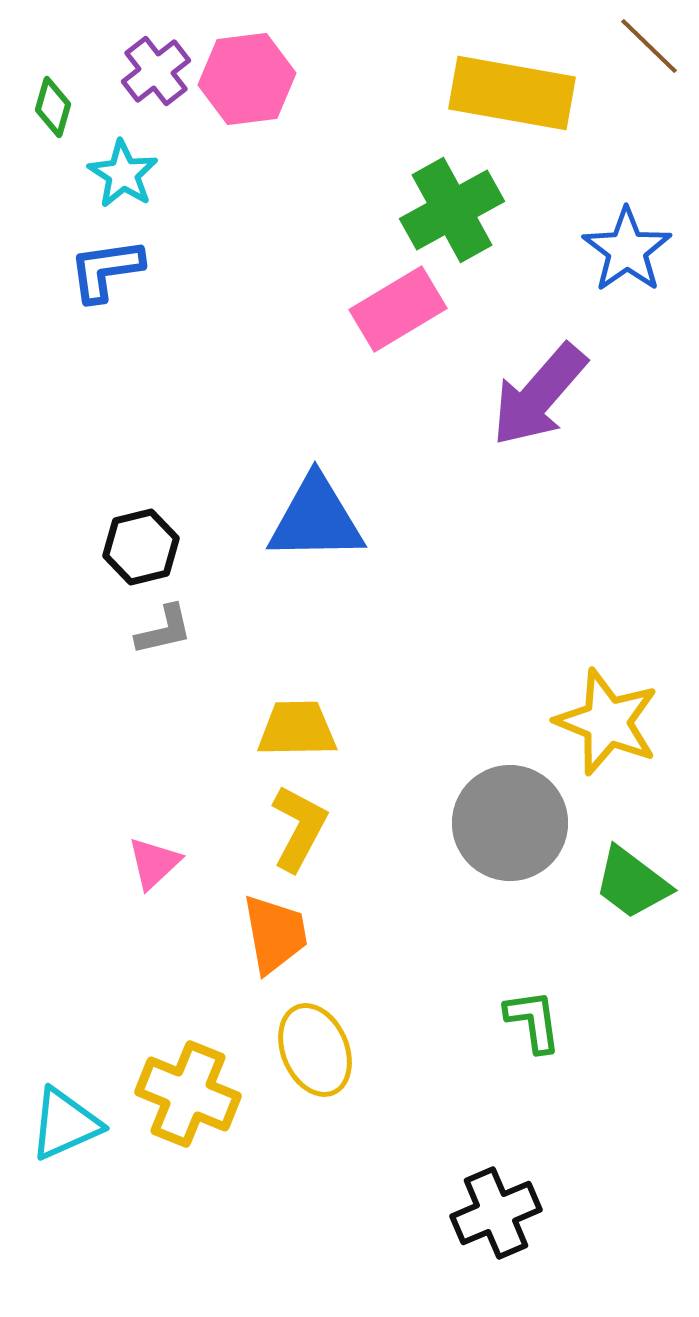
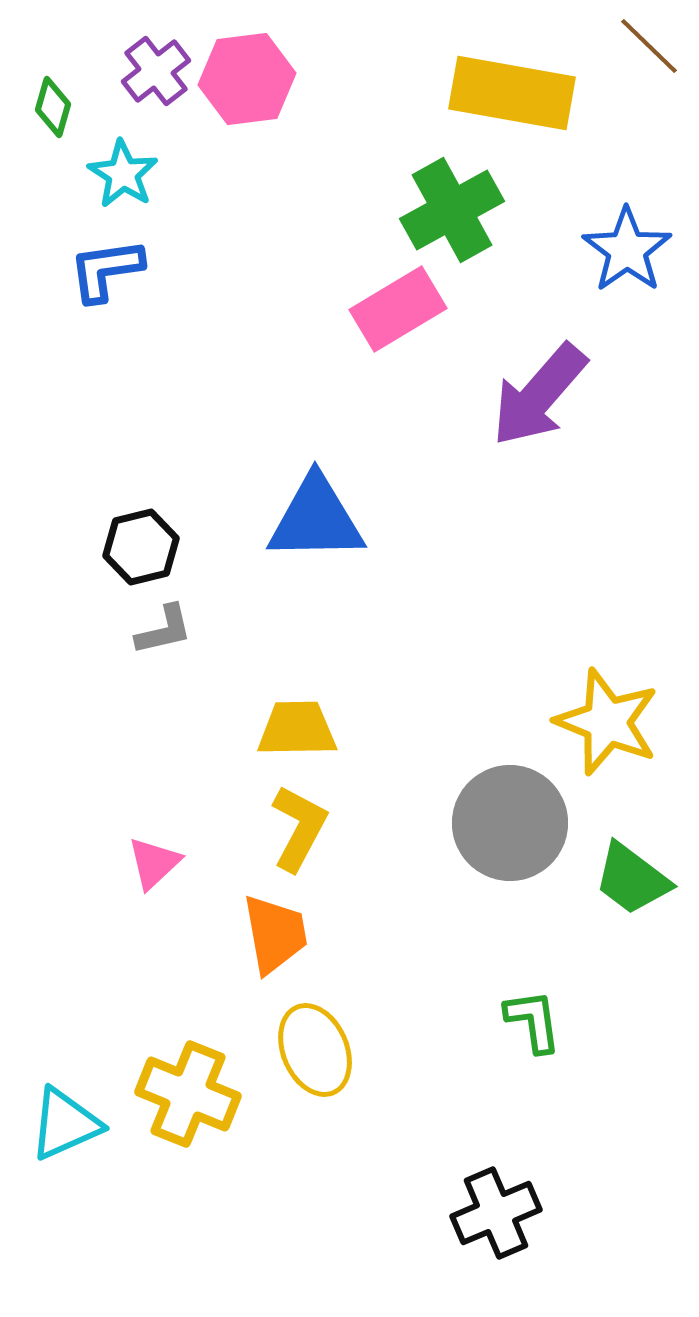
green trapezoid: moved 4 px up
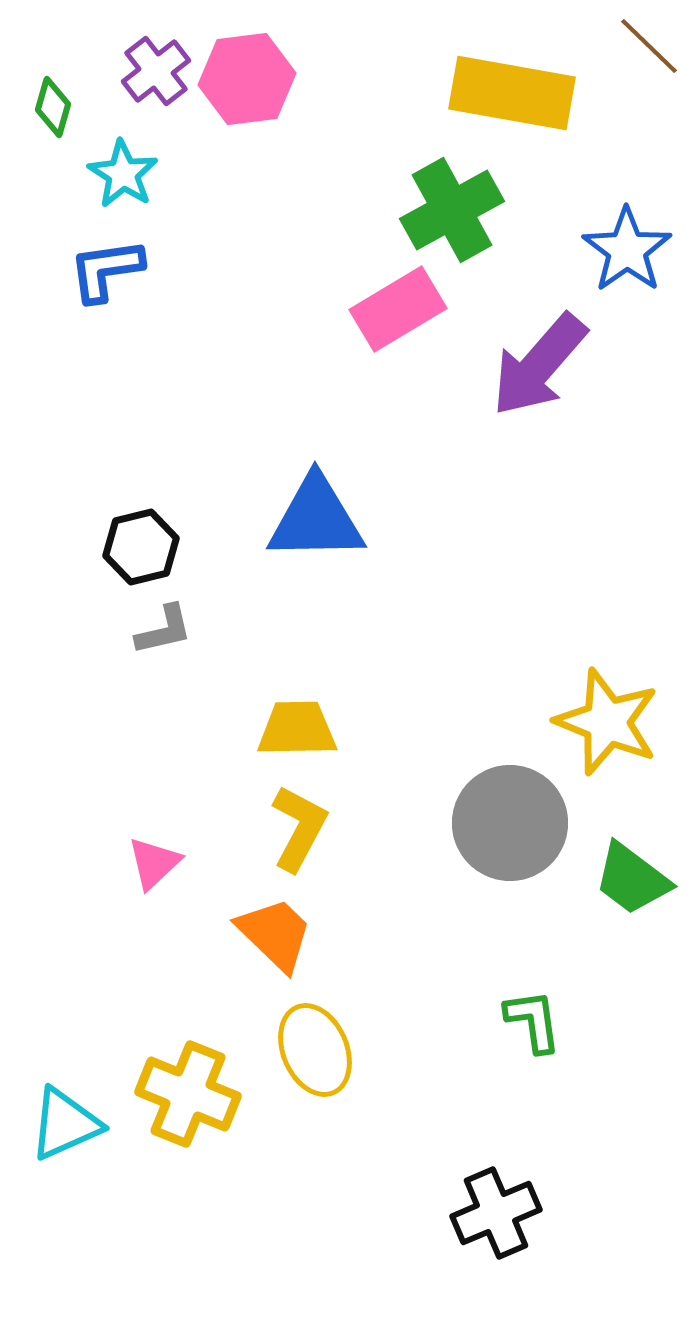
purple arrow: moved 30 px up
orange trapezoid: rotated 36 degrees counterclockwise
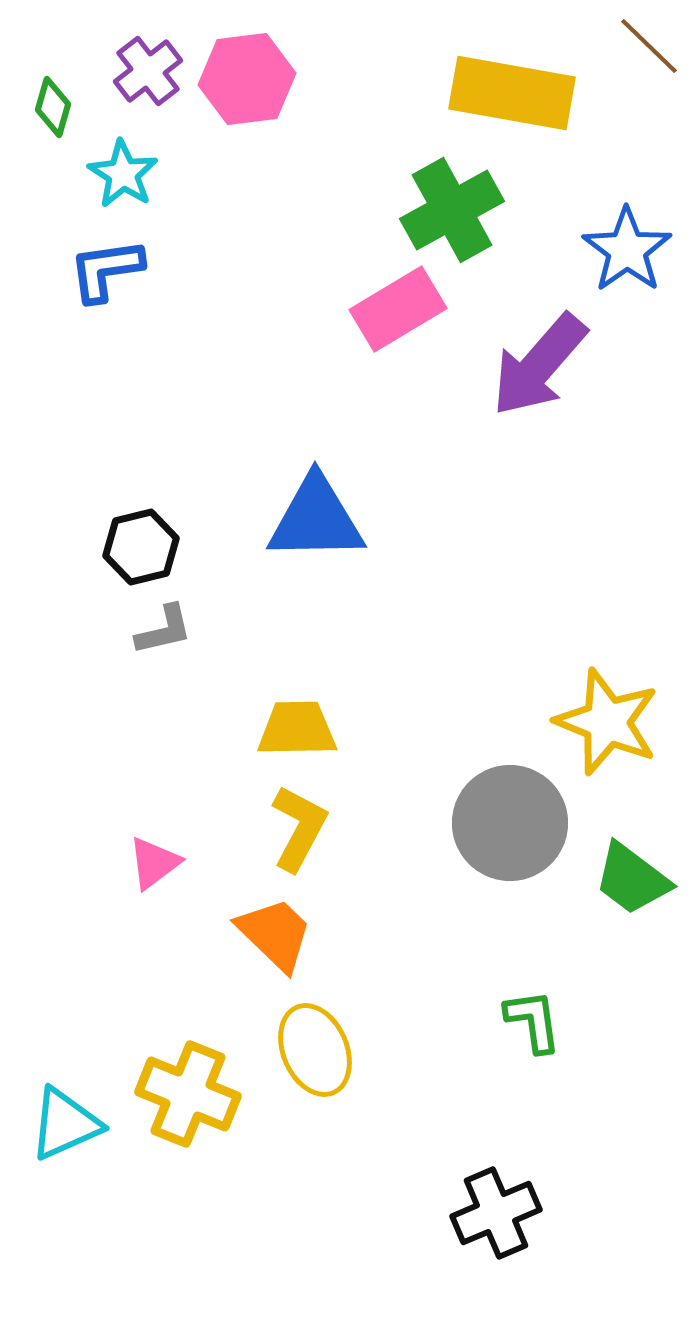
purple cross: moved 8 px left
pink triangle: rotated 6 degrees clockwise
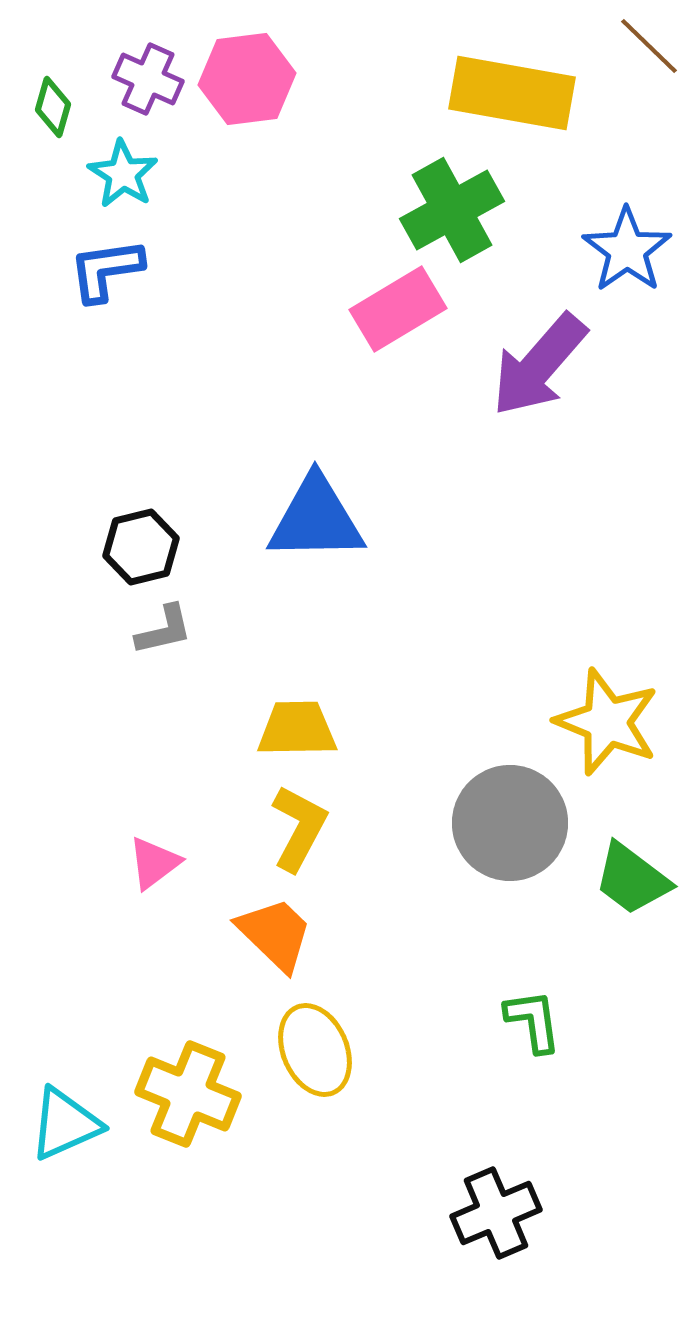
purple cross: moved 8 px down; rotated 28 degrees counterclockwise
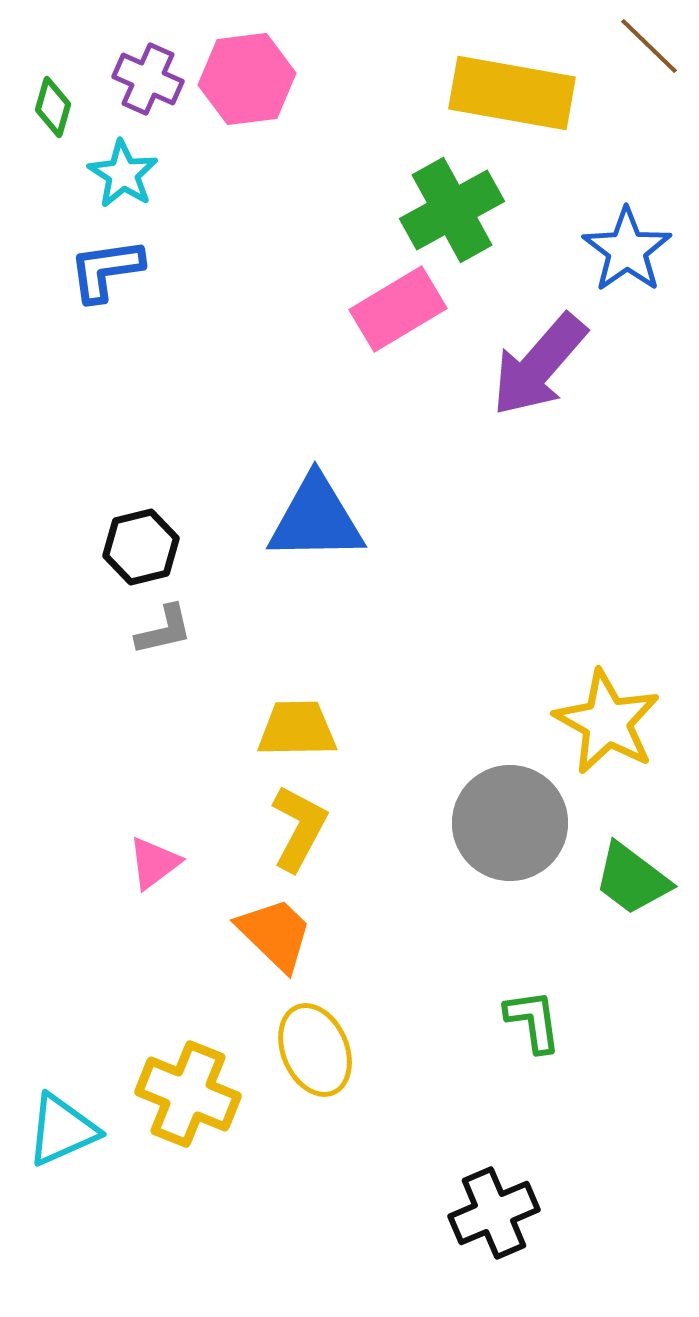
yellow star: rotated 7 degrees clockwise
cyan triangle: moved 3 px left, 6 px down
black cross: moved 2 px left
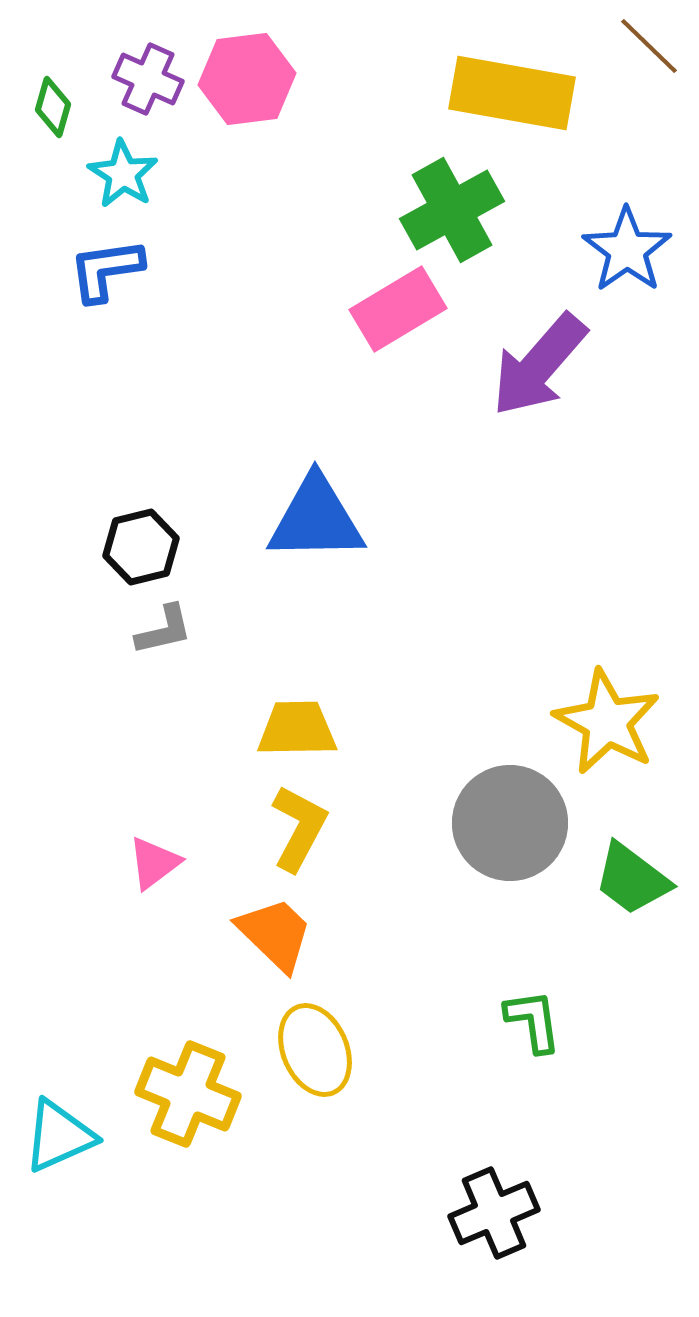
cyan triangle: moved 3 px left, 6 px down
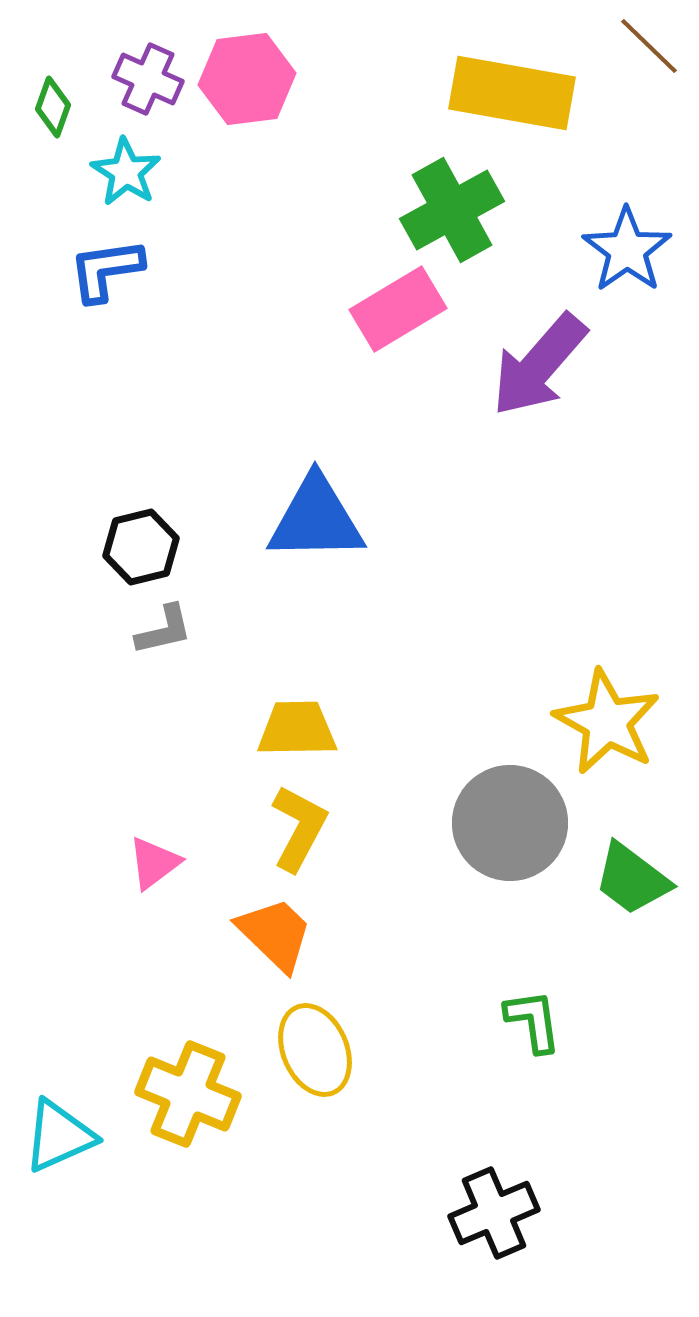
green diamond: rotated 4 degrees clockwise
cyan star: moved 3 px right, 2 px up
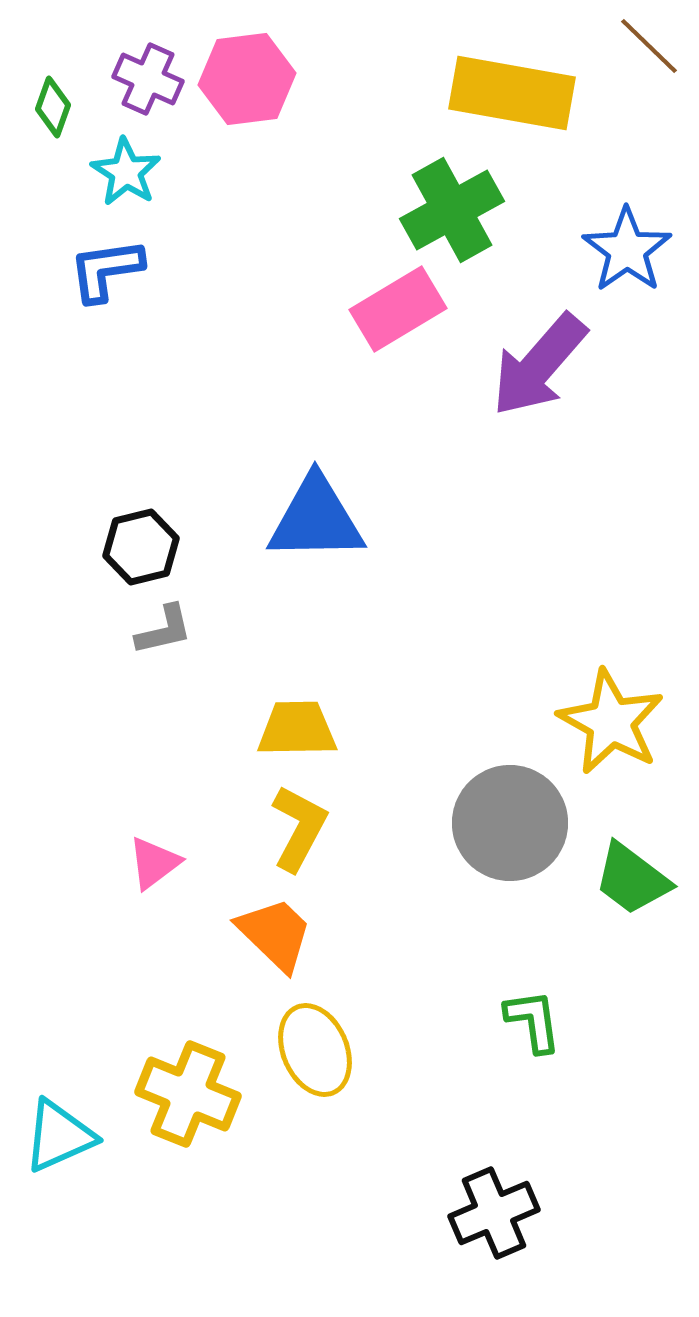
yellow star: moved 4 px right
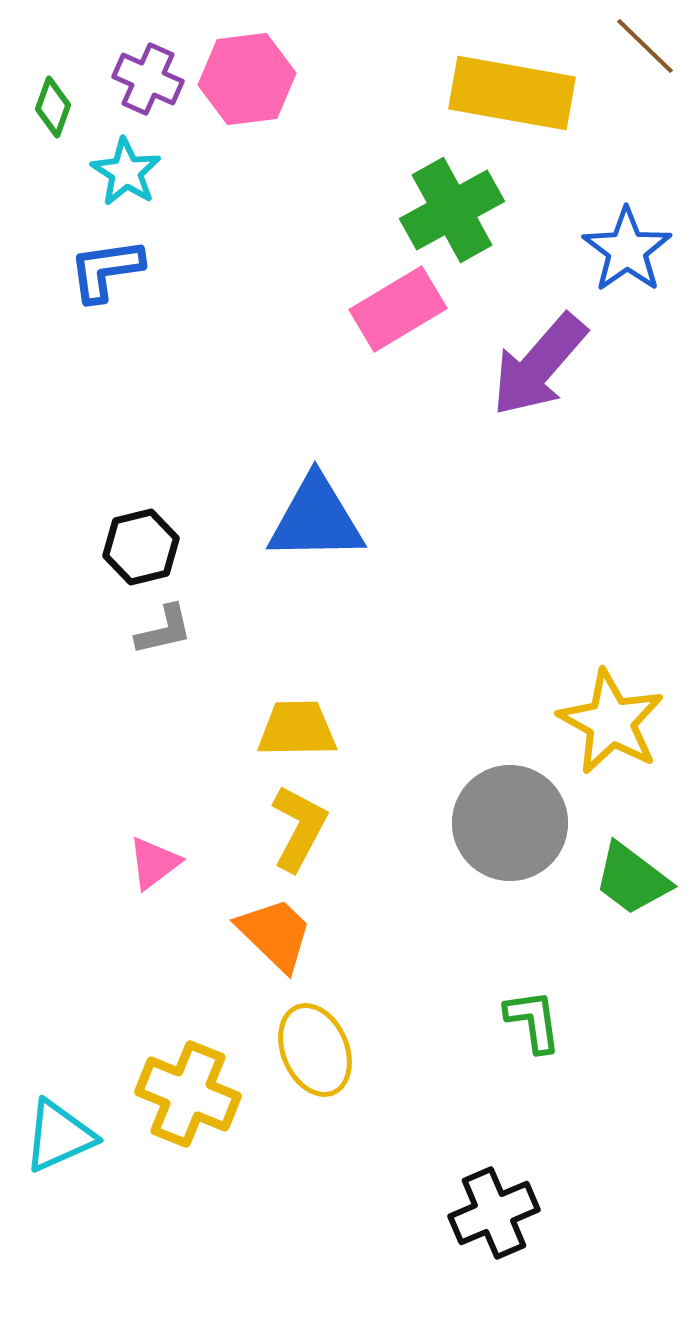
brown line: moved 4 px left
